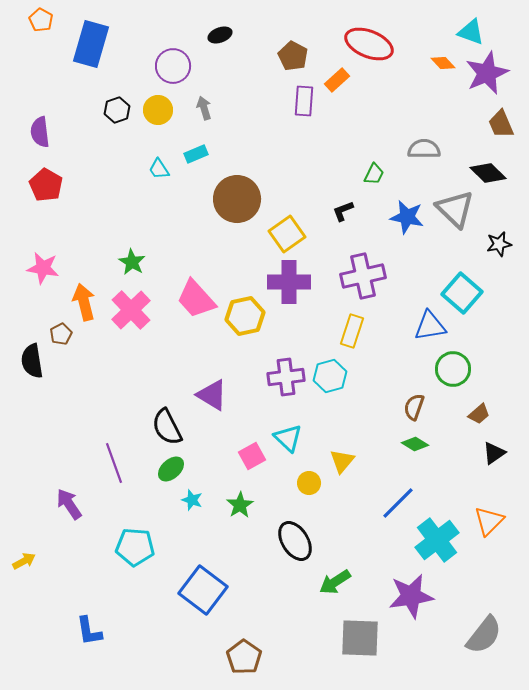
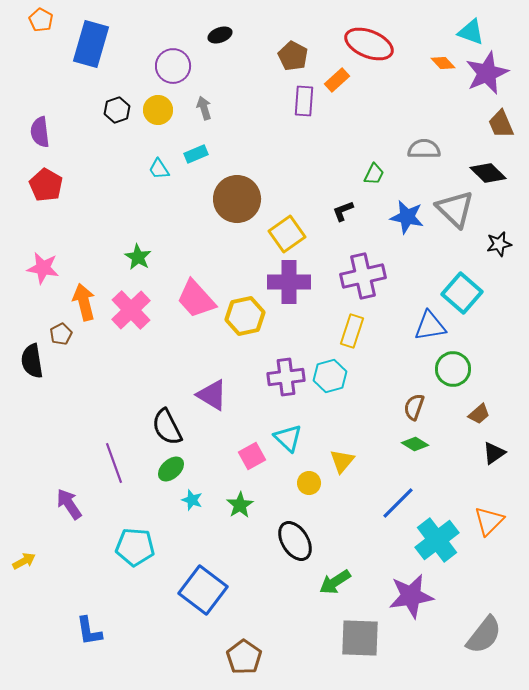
green star at (132, 262): moved 6 px right, 5 px up
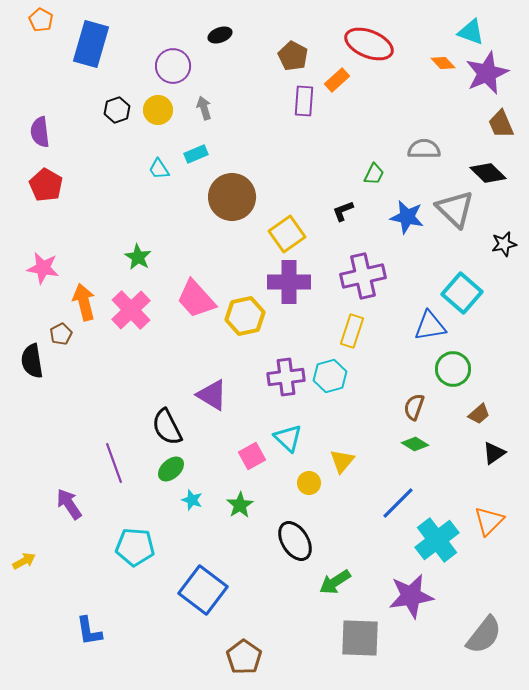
brown circle at (237, 199): moved 5 px left, 2 px up
black star at (499, 244): moved 5 px right
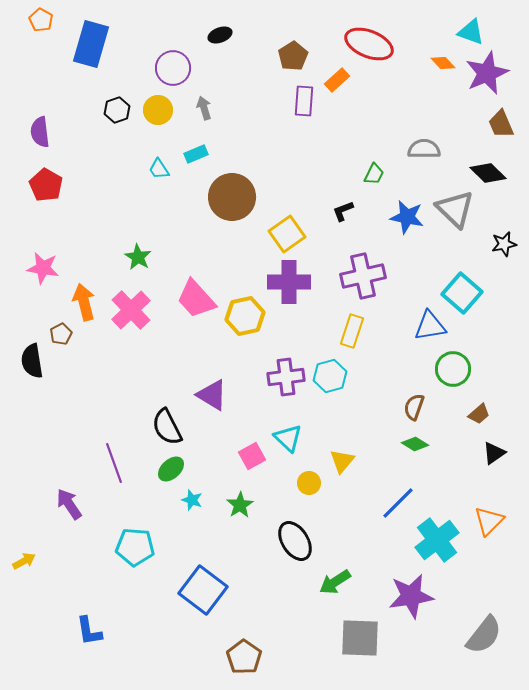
brown pentagon at (293, 56): rotated 12 degrees clockwise
purple circle at (173, 66): moved 2 px down
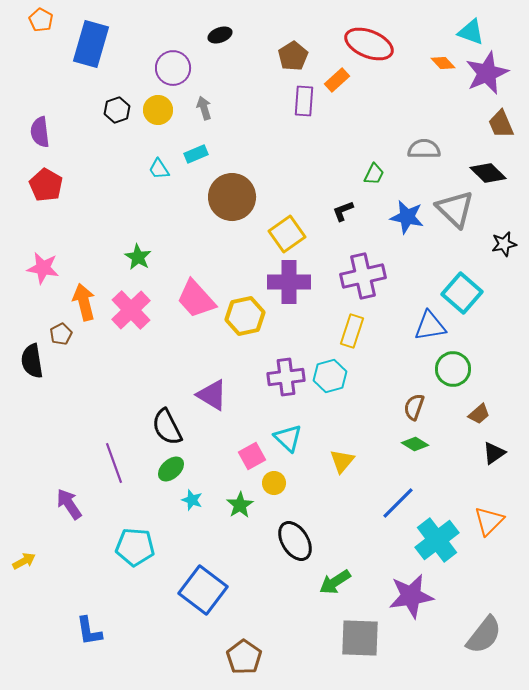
yellow circle at (309, 483): moved 35 px left
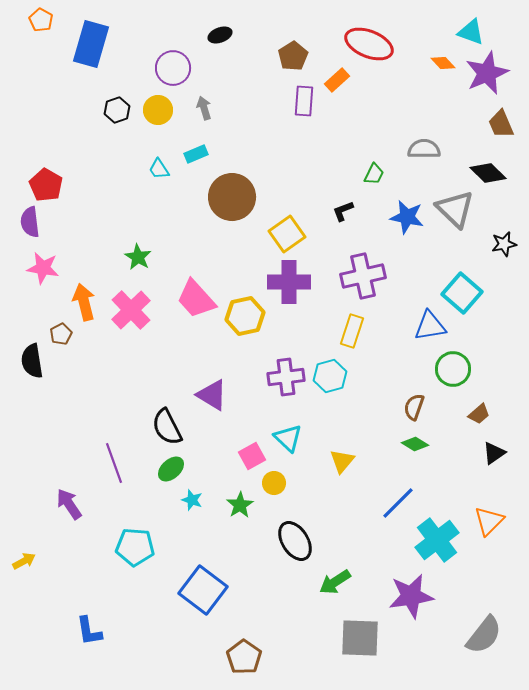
purple semicircle at (40, 132): moved 10 px left, 90 px down
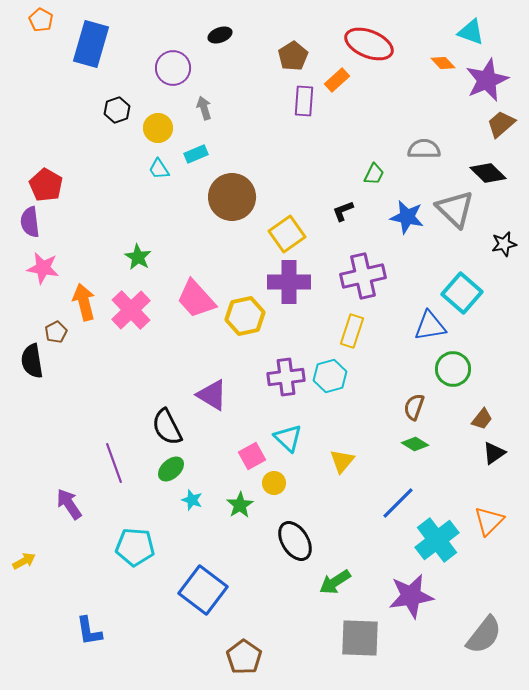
purple star at (487, 73): moved 7 px down
yellow circle at (158, 110): moved 18 px down
brown trapezoid at (501, 124): rotated 72 degrees clockwise
brown pentagon at (61, 334): moved 5 px left, 2 px up
brown trapezoid at (479, 414): moved 3 px right, 5 px down; rotated 10 degrees counterclockwise
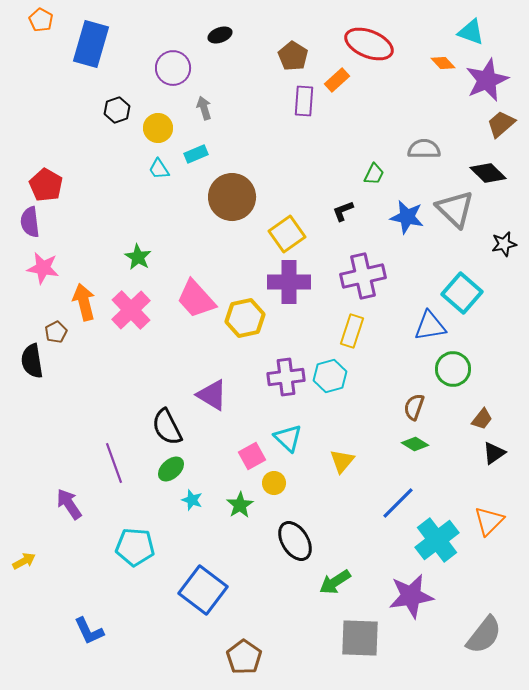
brown pentagon at (293, 56): rotated 8 degrees counterclockwise
yellow hexagon at (245, 316): moved 2 px down
blue L-shape at (89, 631): rotated 16 degrees counterclockwise
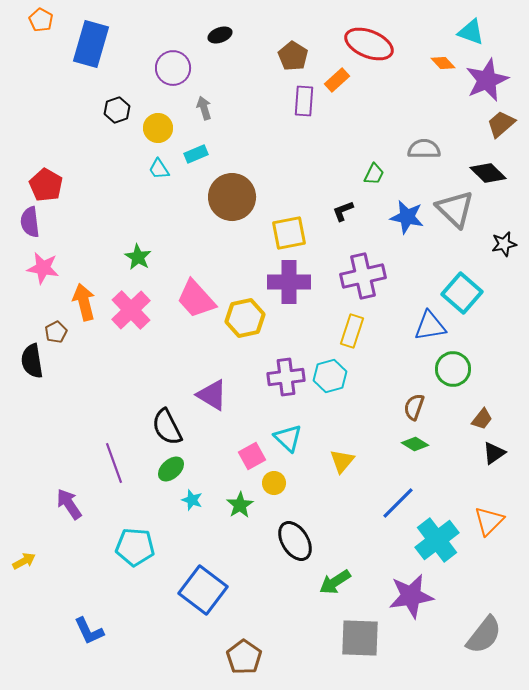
yellow square at (287, 234): moved 2 px right, 1 px up; rotated 24 degrees clockwise
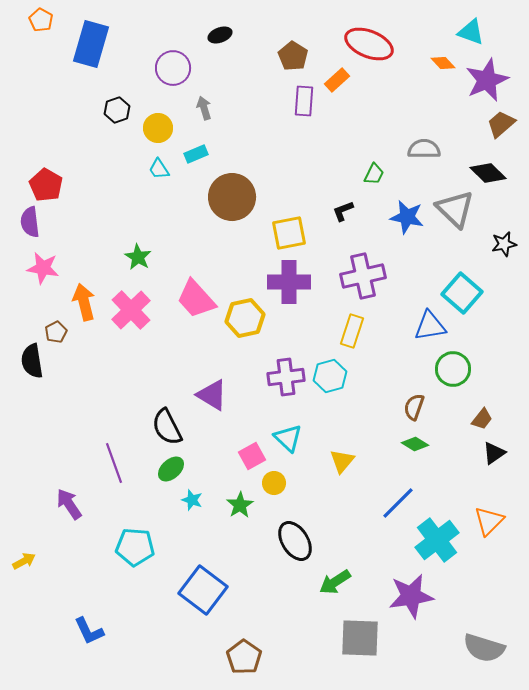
gray semicircle at (484, 635): moved 13 px down; rotated 69 degrees clockwise
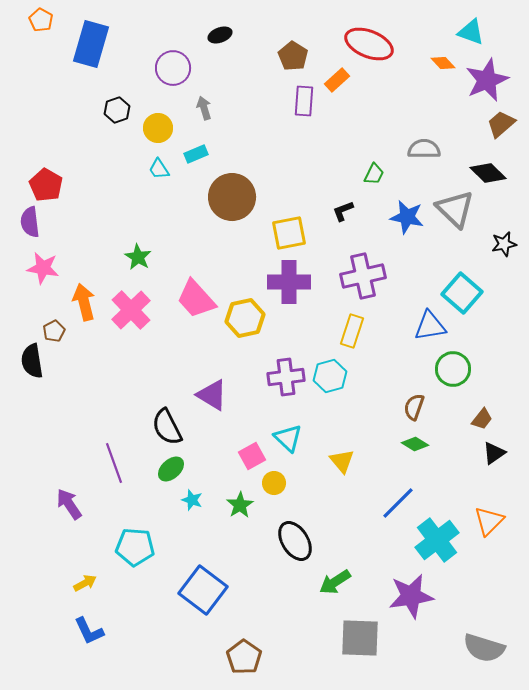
brown pentagon at (56, 332): moved 2 px left, 1 px up
yellow triangle at (342, 461): rotated 20 degrees counterclockwise
yellow arrow at (24, 561): moved 61 px right, 22 px down
